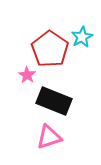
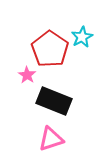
pink triangle: moved 2 px right, 2 px down
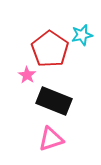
cyan star: moved 2 px up; rotated 15 degrees clockwise
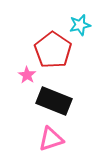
cyan star: moved 2 px left, 10 px up
red pentagon: moved 3 px right, 1 px down
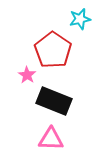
cyan star: moved 6 px up
pink triangle: rotated 20 degrees clockwise
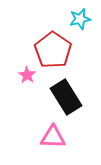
black rectangle: moved 12 px right, 4 px up; rotated 36 degrees clockwise
pink triangle: moved 2 px right, 2 px up
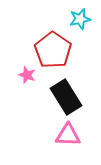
pink star: rotated 12 degrees counterclockwise
pink triangle: moved 15 px right, 2 px up
